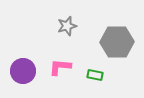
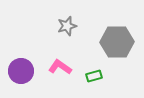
pink L-shape: rotated 30 degrees clockwise
purple circle: moved 2 px left
green rectangle: moved 1 px left, 1 px down; rotated 28 degrees counterclockwise
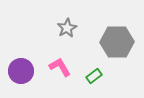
gray star: moved 2 px down; rotated 12 degrees counterclockwise
pink L-shape: rotated 25 degrees clockwise
green rectangle: rotated 21 degrees counterclockwise
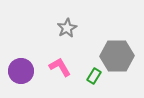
gray hexagon: moved 14 px down
green rectangle: rotated 21 degrees counterclockwise
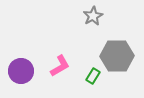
gray star: moved 26 px right, 12 px up
pink L-shape: moved 1 px up; rotated 90 degrees clockwise
green rectangle: moved 1 px left
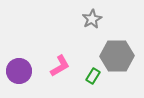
gray star: moved 1 px left, 3 px down
purple circle: moved 2 px left
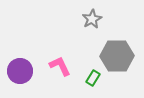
pink L-shape: rotated 85 degrees counterclockwise
purple circle: moved 1 px right
green rectangle: moved 2 px down
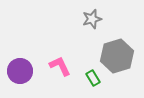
gray star: rotated 12 degrees clockwise
gray hexagon: rotated 16 degrees counterclockwise
green rectangle: rotated 63 degrees counterclockwise
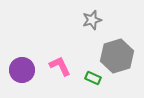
gray star: moved 1 px down
purple circle: moved 2 px right, 1 px up
green rectangle: rotated 35 degrees counterclockwise
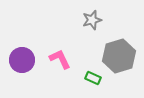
gray hexagon: moved 2 px right
pink L-shape: moved 7 px up
purple circle: moved 10 px up
